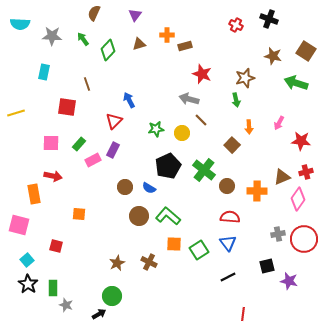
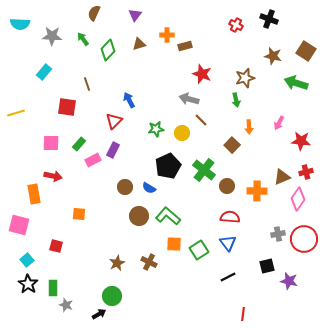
cyan rectangle at (44, 72): rotated 28 degrees clockwise
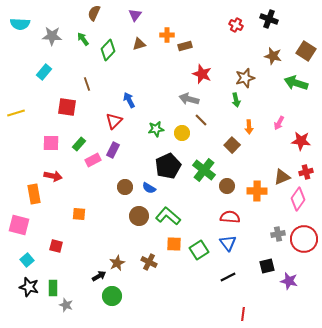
black star at (28, 284): moved 1 px right, 3 px down; rotated 18 degrees counterclockwise
black arrow at (99, 314): moved 38 px up
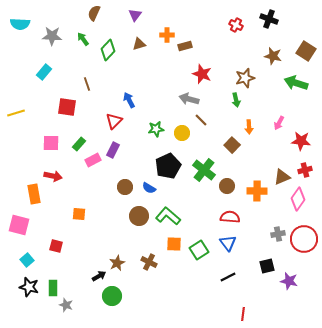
red cross at (306, 172): moved 1 px left, 2 px up
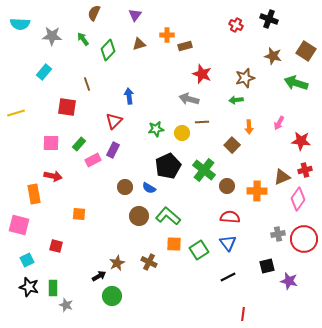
blue arrow at (129, 100): moved 4 px up; rotated 21 degrees clockwise
green arrow at (236, 100): rotated 96 degrees clockwise
brown line at (201, 120): moved 1 px right, 2 px down; rotated 48 degrees counterclockwise
cyan square at (27, 260): rotated 16 degrees clockwise
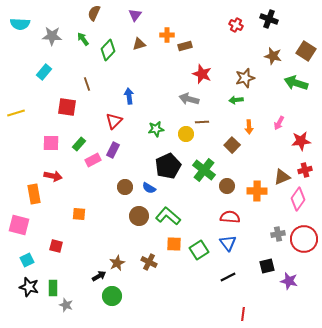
yellow circle at (182, 133): moved 4 px right, 1 px down
red star at (301, 141): rotated 12 degrees counterclockwise
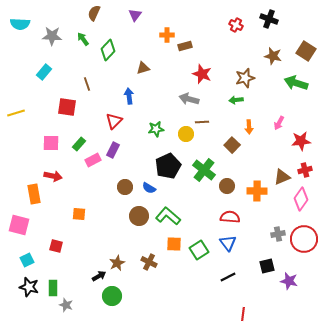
brown triangle at (139, 44): moved 4 px right, 24 px down
pink diamond at (298, 199): moved 3 px right
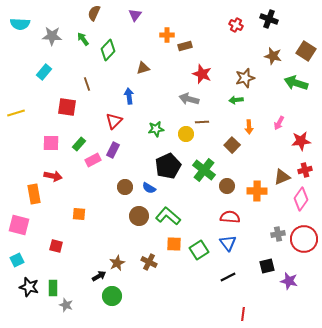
cyan square at (27, 260): moved 10 px left
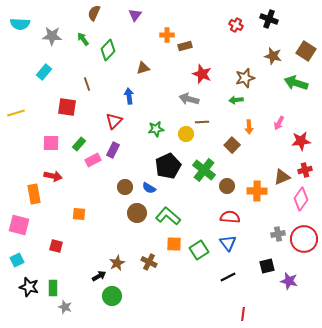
brown circle at (139, 216): moved 2 px left, 3 px up
gray star at (66, 305): moved 1 px left, 2 px down
